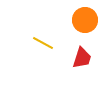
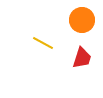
orange circle: moved 3 px left
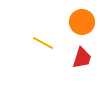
orange circle: moved 2 px down
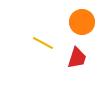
red trapezoid: moved 5 px left
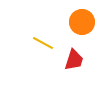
red trapezoid: moved 3 px left, 2 px down
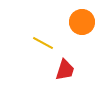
red trapezoid: moved 9 px left, 10 px down
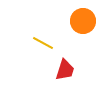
orange circle: moved 1 px right, 1 px up
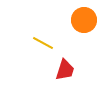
orange circle: moved 1 px right, 1 px up
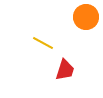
orange circle: moved 2 px right, 3 px up
